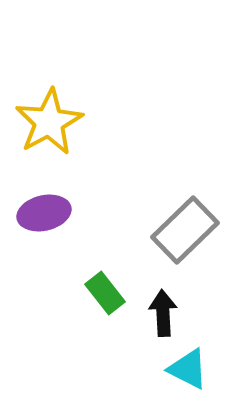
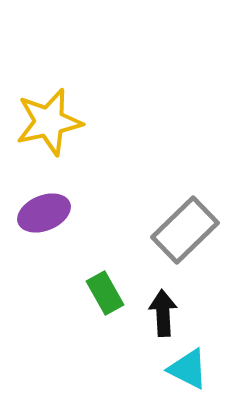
yellow star: rotated 16 degrees clockwise
purple ellipse: rotated 9 degrees counterclockwise
green rectangle: rotated 9 degrees clockwise
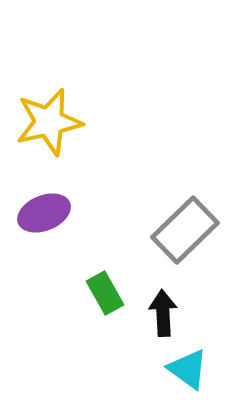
cyan triangle: rotated 9 degrees clockwise
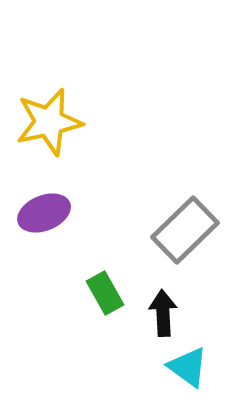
cyan triangle: moved 2 px up
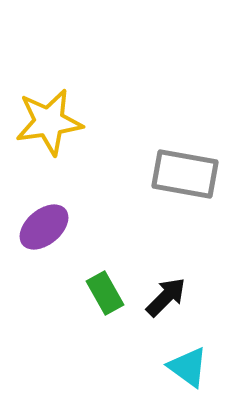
yellow star: rotated 4 degrees clockwise
purple ellipse: moved 14 px down; rotated 18 degrees counterclockwise
gray rectangle: moved 56 px up; rotated 54 degrees clockwise
black arrow: moved 3 px right, 16 px up; rotated 48 degrees clockwise
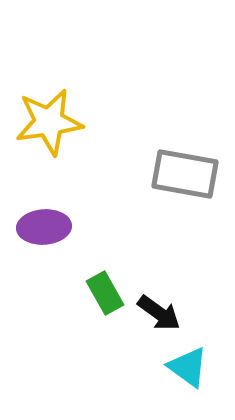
purple ellipse: rotated 36 degrees clockwise
black arrow: moved 7 px left, 16 px down; rotated 81 degrees clockwise
